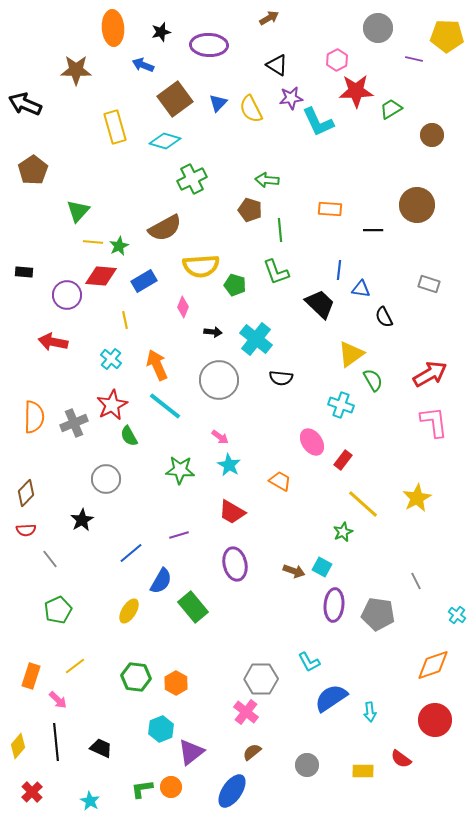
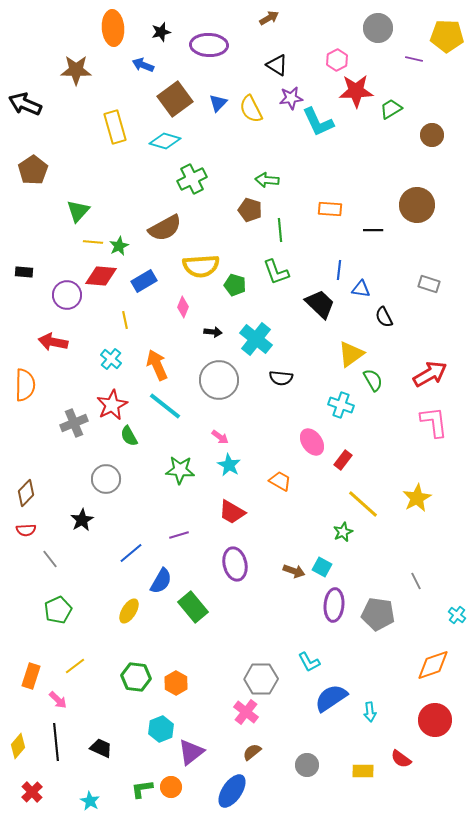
orange semicircle at (34, 417): moved 9 px left, 32 px up
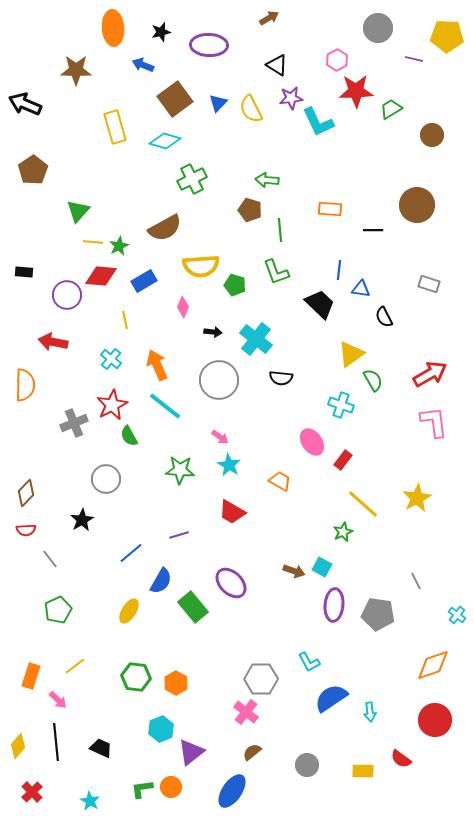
purple ellipse at (235, 564): moved 4 px left, 19 px down; rotated 32 degrees counterclockwise
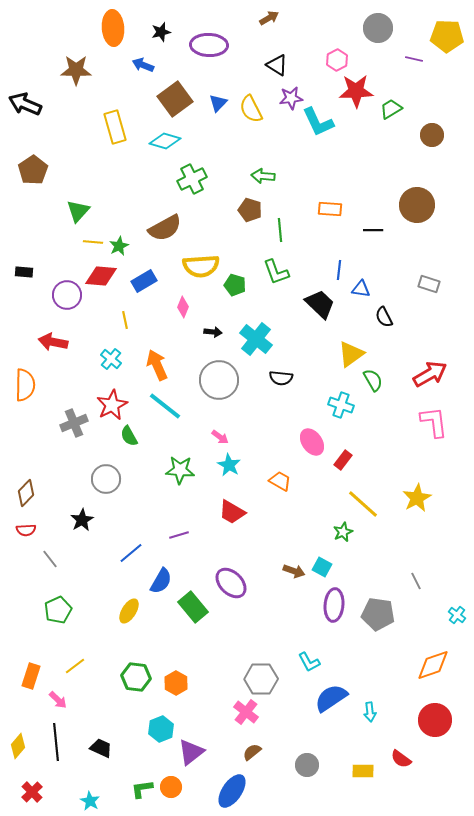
green arrow at (267, 180): moved 4 px left, 4 px up
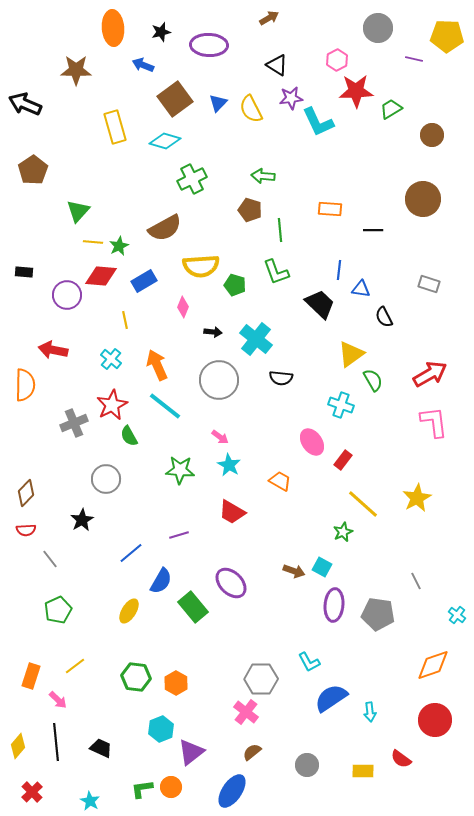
brown circle at (417, 205): moved 6 px right, 6 px up
red arrow at (53, 342): moved 8 px down
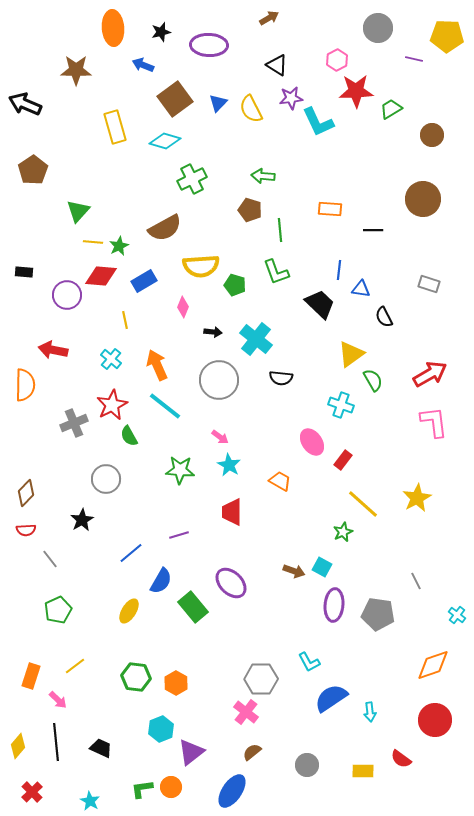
red trapezoid at (232, 512): rotated 60 degrees clockwise
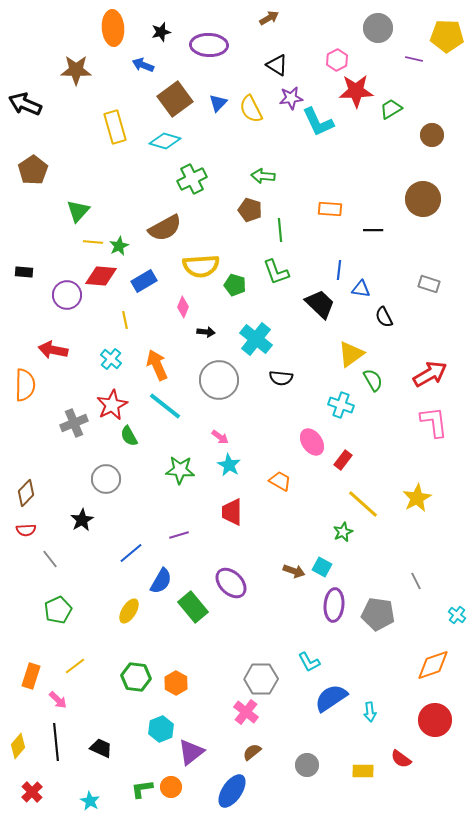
black arrow at (213, 332): moved 7 px left
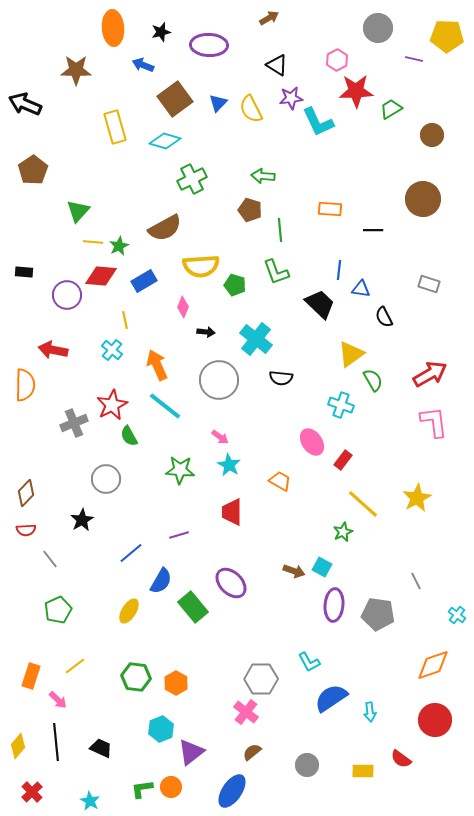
cyan cross at (111, 359): moved 1 px right, 9 px up
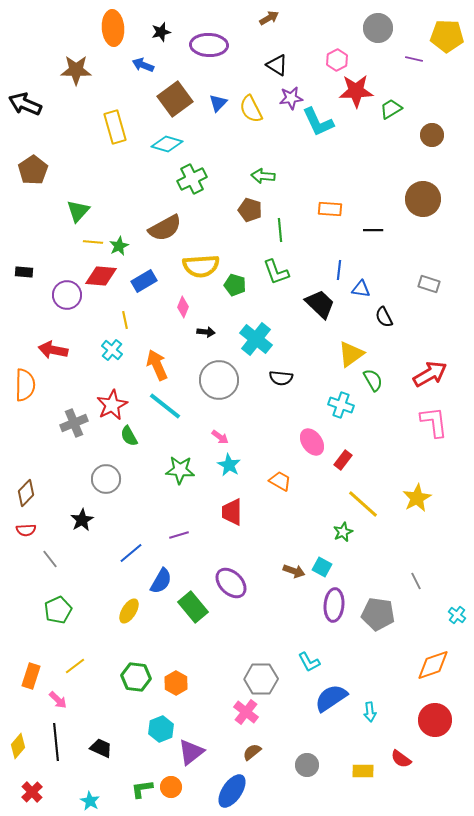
cyan diamond at (165, 141): moved 2 px right, 3 px down
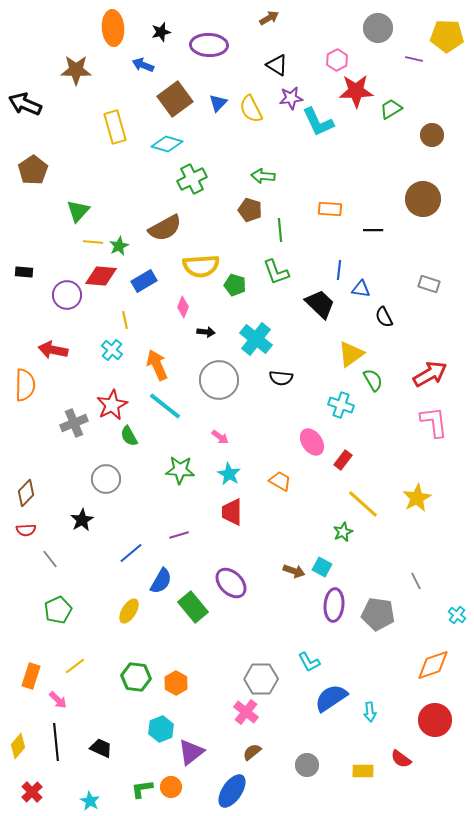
cyan star at (229, 465): moved 9 px down
